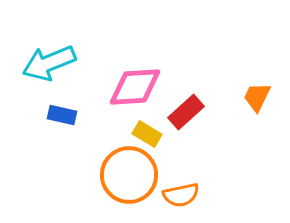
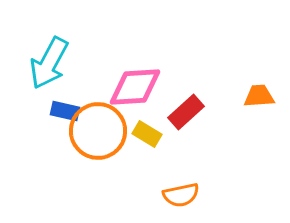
cyan arrow: rotated 40 degrees counterclockwise
orange trapezoid: moved 2 px right, 1 px up; rotated 60 degrees clockwise
blue rectangle: moved 3 px right, 4 px up
orange circle: moved 31 px left, 44 px up
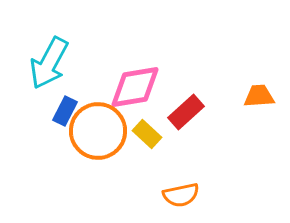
pink diamond: rotated 6 degrees counterclockwise
blue rectangle: rotated 76 degrees counterclockwise
yellow rectangle: rotated 12 degrees clockwise
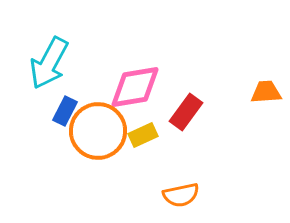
orange trapezoid: moved 7 px right, 4 px up
red rectangle: rotated 12 degrees counterclockwise
yellow rectangle: moved 4 px left, 1 px down; rotated 68 degrees counterclockwise
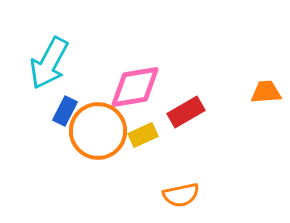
red rectangle: rotated 24 degrees clockwise
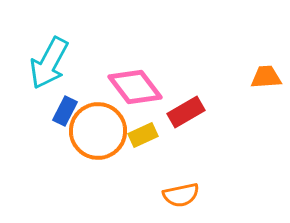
pink diamond: rotated 62 degrees clockwise
orange trapezoid: moved 15 px up
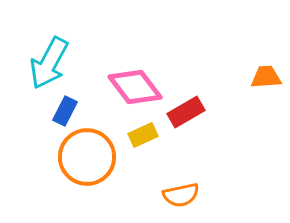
orange circle: moved 11 px left, 26 px down
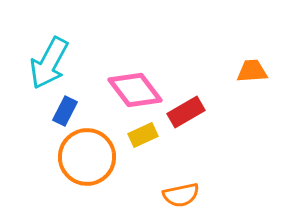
orange trapezoid: moved 14 px left, 6 px up
pink diamond: moved 3 px down
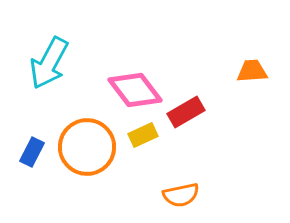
blue rectangle: moved 33 px left, 41 px down
orange circle: moved 10 px up
